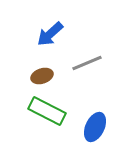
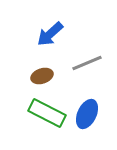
green rectangle: moved 2 px down
blue ellipse: moved 8 px left, 13 px up
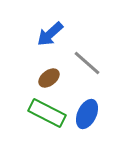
gray line: rotated 64 degrees clockwise
brown ellipse: moved 7 px right, 2 px down; rotated 20 degrees counterclockwise
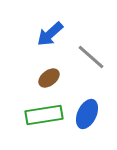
gray line: moved 4 px right, 6 px up
green rectangle: moved 3 px left, 2 px down; rotated 36 degrees counterclockwise
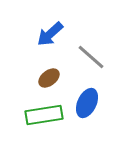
blue ellipse: moved 11 px up
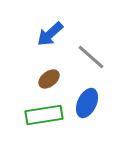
brown ellipse: moved 1 px down
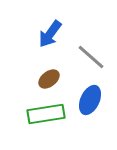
blue arrow: rotated 12 degrees counterclockwise
blue ellipse: moved 3 px right, 3 px up
green rectangle: moved 2 px right, 1 px up
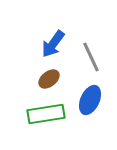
blue arrow: moved 3 px right, 10 px down
gray line: rotated 24 degrees clockwise
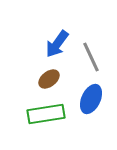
blue arrow: moved 4 px right
blue ellipse: moved 1 px right, 1 px up
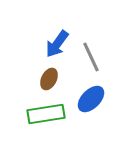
brown ellipse: rotated 25 degrees counterclockwise
blue ellipse: rotated 20 degrees clockwise
